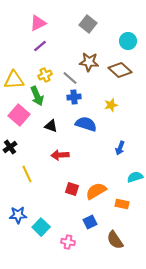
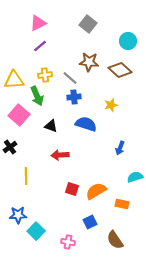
yellow cross: rotated 16 degrees clockwise
yellow line: moved 1 px left, 2 px down; rotated 24 degrees clockwise
cyan square: moved 5 px left, 4 px down
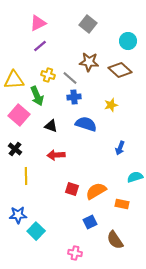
yellow cross: moved 3 px right; rotated 24 degrees clockwise
black cross: moved 5 px right, 2 px down; rotated 16 degrees counterclockwise
red arrow: moved 4 px left
pink cross: moved 7 px right, 11 px down
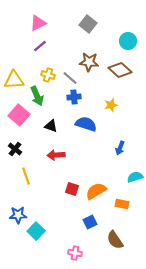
yellow line: rotated 18 degrees counterclockwise
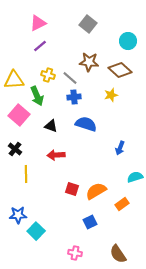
yellow star: moved 10 px up
yellow line: moved 2 px up; rotated 18 degrees clockwise
orange rectangle: rotated 48 degrees counterclockwise
brown semicircle: moved 3 px right, 14 px down
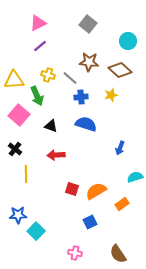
blue cross: moved 7 px right
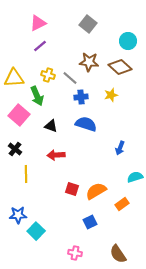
brown diamond: moved 3 px up
yellow triangle: moved 2 px up
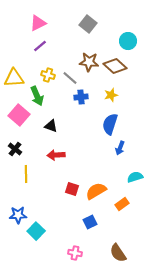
brown diamond: moved 5 px left, 1 px up
blue semicircle: moved 24 px right; rotated 90 degrees counterclockwise
brown semicircle: moved 1 px up
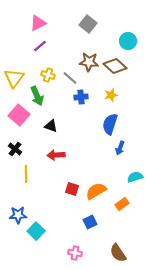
yellow triangle: rotated 50 degrees counterclockwise
